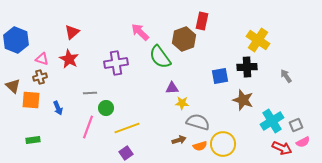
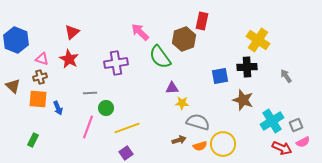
orange square: moved 7 px right, 1 px up
green rectangle: rotated 56 degrees counterclockwise
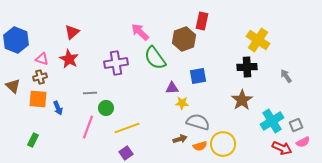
green semicircle: moved 5 px left, 1 px down
blue square: moved 22 px left
brown star: moved 1 px left; rotated 20 degrees clockwise
brown arrow: moved 1 px right, 1 px up
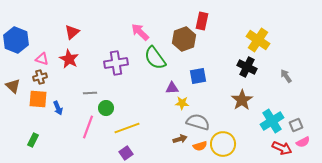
black cross: rotated 30 degrees clockwise
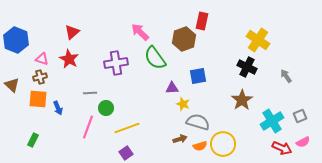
brown triangle: moved 1 px left, 1 px up
yellow star: moved 1 px right, 1 px down; rotated 16 degrees clockwise
gray square: moved 4 px right, 9 px up
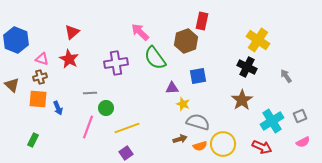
brown hexagon: moved 2 px right, 2 px down
red arrow: moved 20 px left, 1 px up
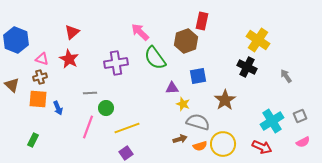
brown star: moved 17 px left
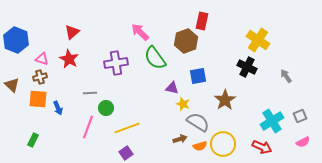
purple triangle: rotated 16 degrees clockwise
gray semicircle: rotated 15 degrees clockwise
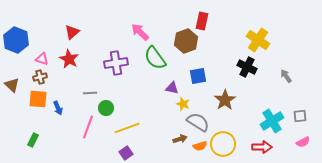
gray square: rotated 16 degrees clockwise
red arrow: rotated 24 degrees counterclockwise
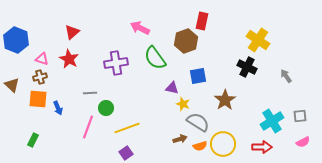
pink arrow: moved 4 px up; rotated 18 degrees counterclockwise
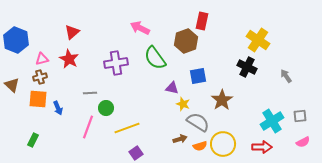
pink triangle: rotated 32 degrees counterclockwise
brown star: moved 3 px left
purple square: moved 10 px right
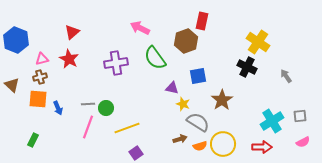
yellow cross: moved 2 px down
gray line: moved 2 px left, 11 px down
